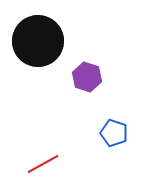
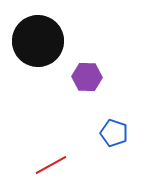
purple hexagon: rotated 16 degrees counterclockwise
red line: moved 8 px right, 1 px down
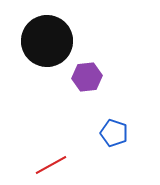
black circle: moved 9 px right
purple hexagon: rotated 8 degrees counterclockwise
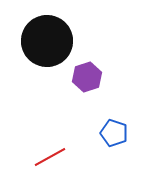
purple hexagon: rotated 12 degrees counterclockwise
red line: moved 1 px left, 8 px up
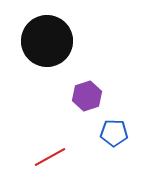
purple hexagon: moved 19 px down
blue pentagon: rotated 16 degrees counterclockwise
